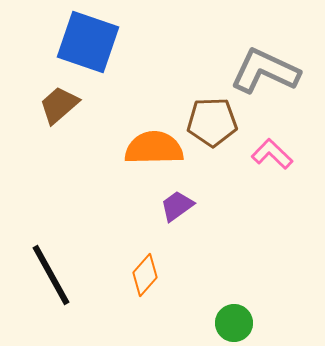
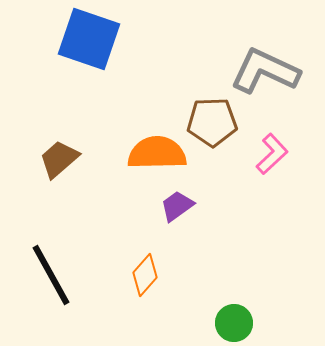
blue square: moved 1 px right, 3 px up
brown trapezoid: moved 54 px down
orange semicircle: moved 3 px right, 5 px down
pink L-shape: rotated 93 degrees clockwise
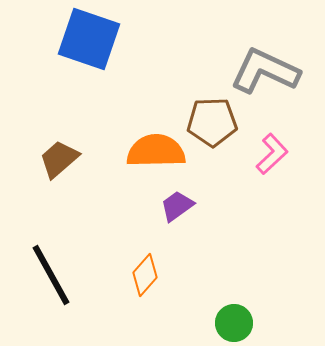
orange semicircle: moved 1 px left, 2 px up
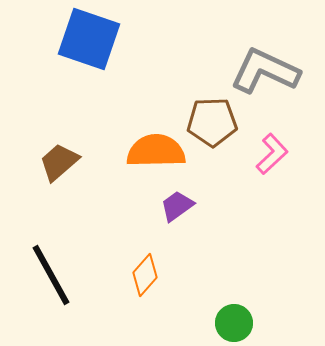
brown trapezoid: moved 3 px down
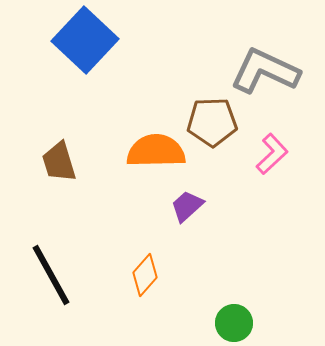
blue square: moved 4 px left, 1 px down; rotated 24 degrees clockwise
brown trapezoid: rotated 66 degrees counterclockwise
purple trapezoid: moved 10 px right; rotated 6 degrees counterclockwise
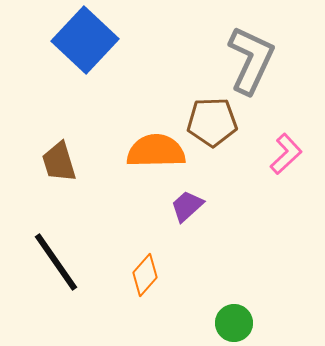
gray L-shape: moved 14 px left, 11 px up; rotated 90 degrees clockwise
pink L-shape: moved 14 px right
black line: moved 5 px right, 13 px up; rotated 6 degrees counterclockwise
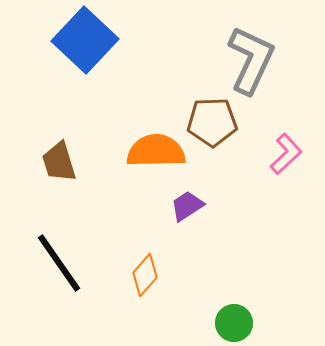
purple trapezoid: rotated 9 degrees clockwise
black line: moved 3 px right, 1 px down
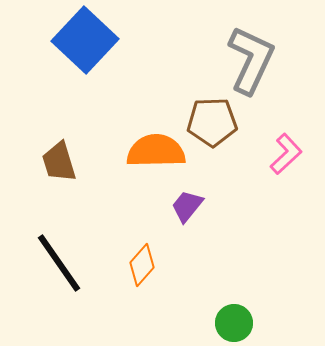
purple trapezoid: rotated 18 degrees counterclockwise
orange diamond: moved 3 px left, 10 px up
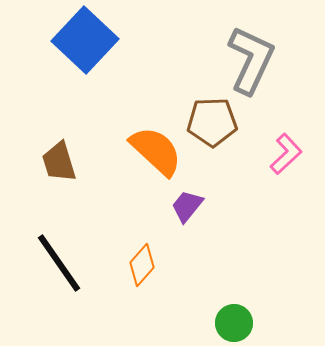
orange semicircle: rotated 44 degrees clockwise
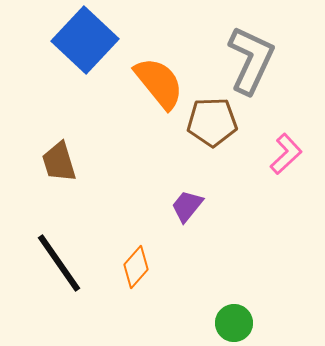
orange semicircle: moved 3 px right, 68 px up; rotated 8 degrees clockwise
orange diamond: moved 6 px left, 2 px down
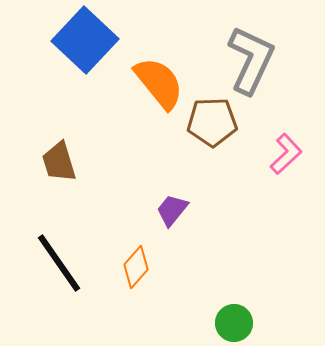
purple trapezoid: moved 15 px left, 4 px down
